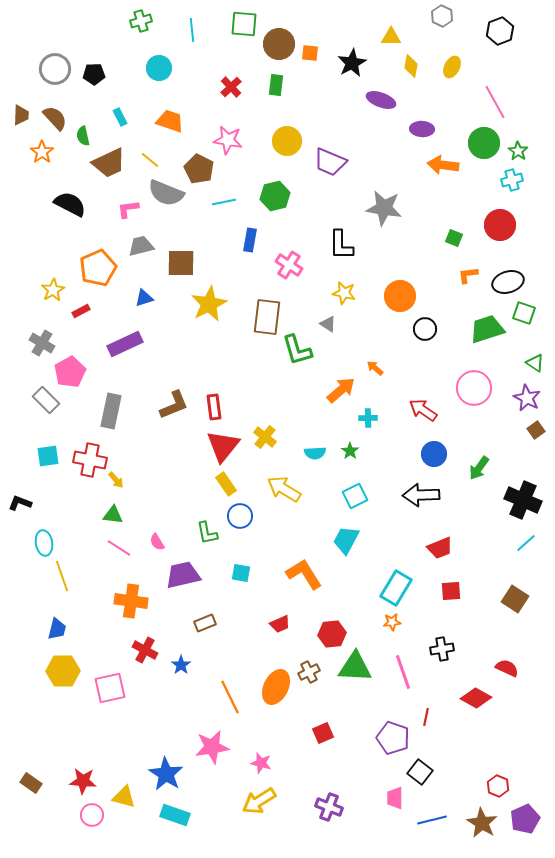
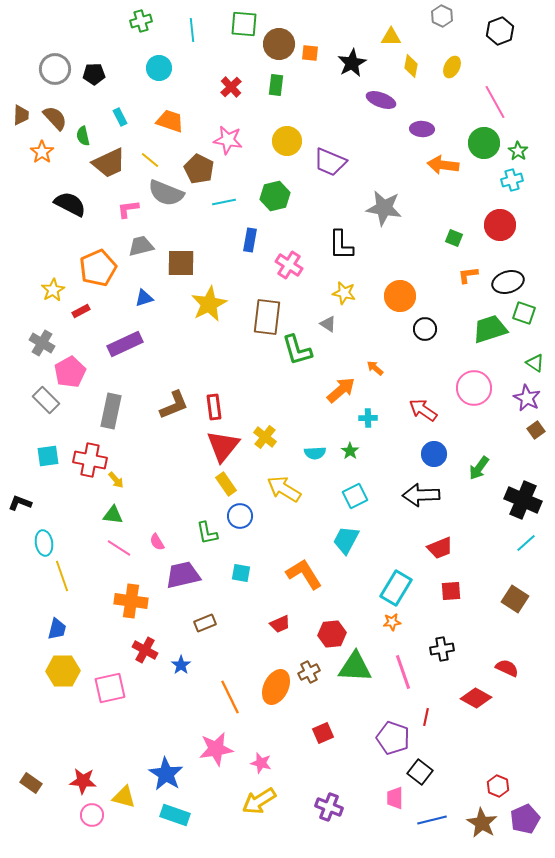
green trapezoid at (487, 329): moved 3 px right
pink star at (212, 747): moved 4 px right, 2 px down
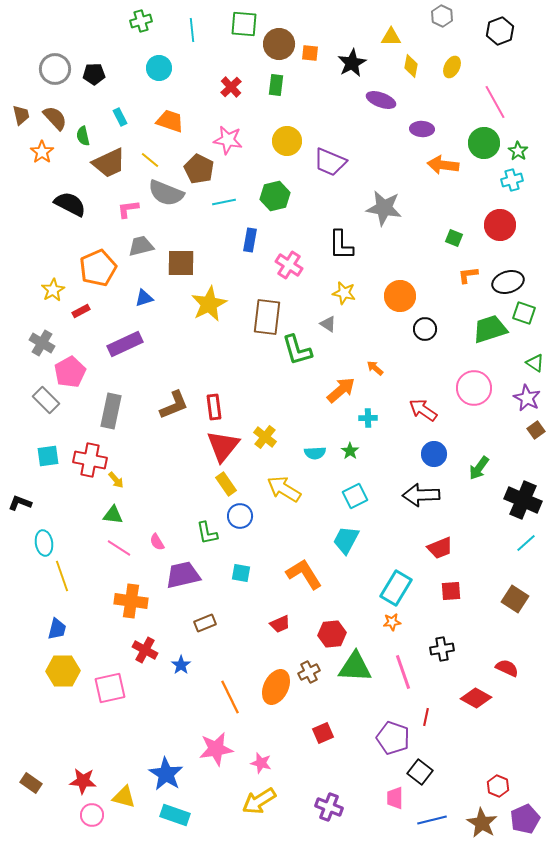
brown trapezoid at (21, 115): rotated 15 degrees counterclockwise
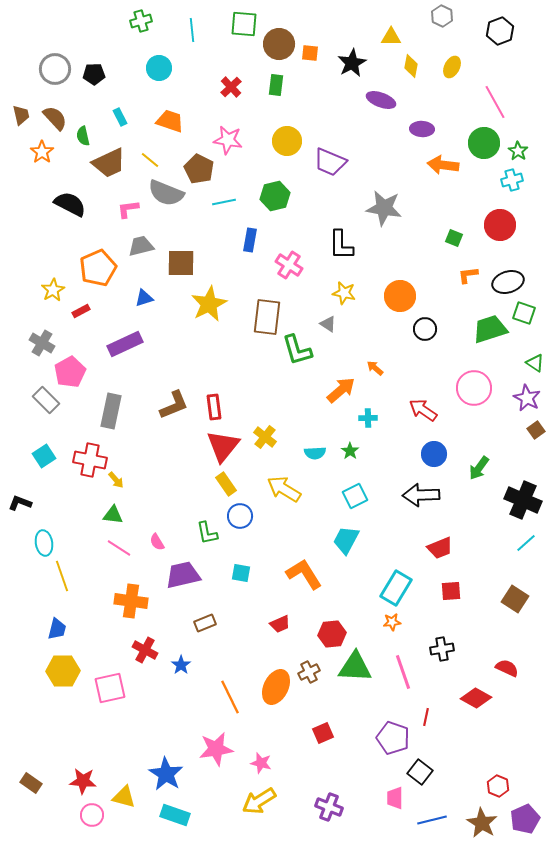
cyan square at (48, 456): moved 4 px left; rotated 25 degrees counterclockwise
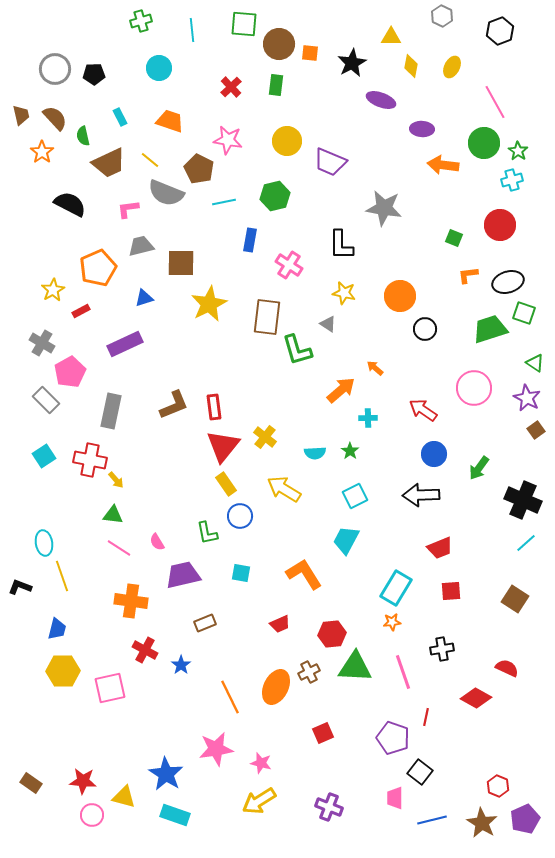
black L-shape at (20, 503): moved 84 px down
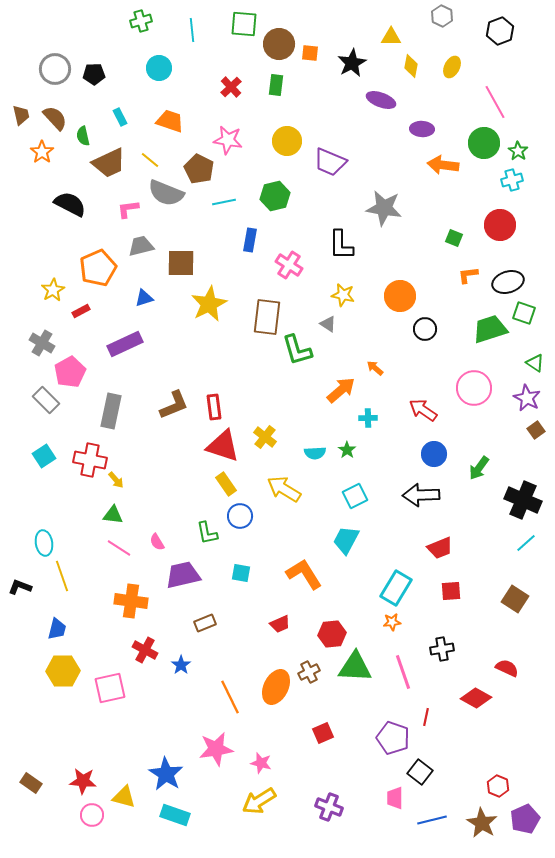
yellow star at (344, 293): moved 1 px left, 2 px down
red triangle at (223, 446): rotated 51 degrees counterclockwise
green star at (350, 451): moved 3 px left, 1 px up
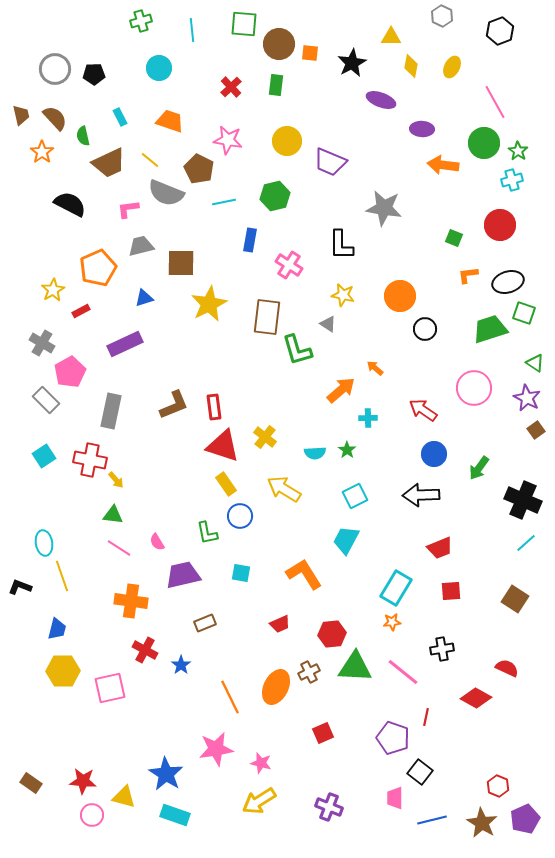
pink line at (403, 672): rotated 32 degrees counterclockwise
